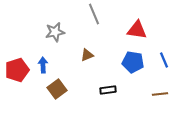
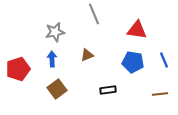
blue arrow: moved 9 px right, 6 px up
red pentagon: moved 1 px right, 1 px up
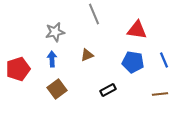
black rectangle: rotated 21 degrees counterclockwise
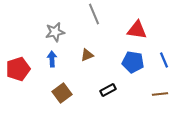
brown square: moved 5 px right, 4 px down
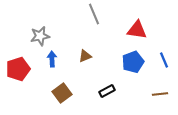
gray star: moved 15 px left, 4 px down
brown triangle: moved 2 px left, 1 px down
blue pentagon: rotated 30 degrees counterclockwise
black rectangle: moved 1 px left, 1 px down
